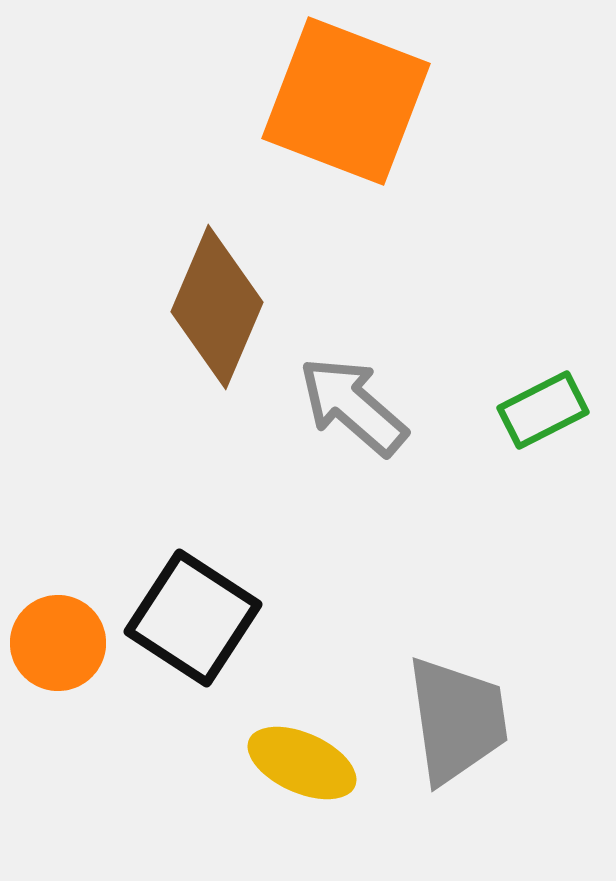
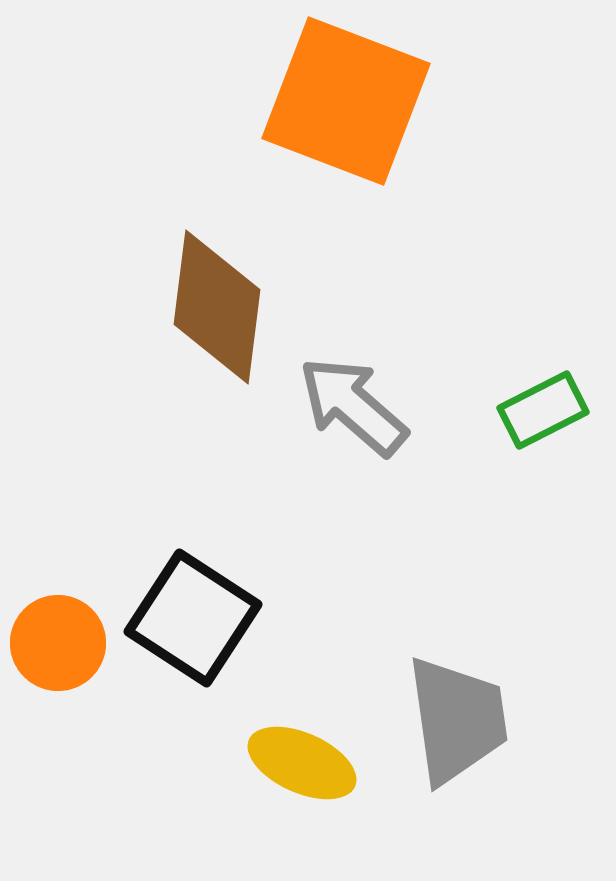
brown diamond: rotated 16 degrees counterclockwise
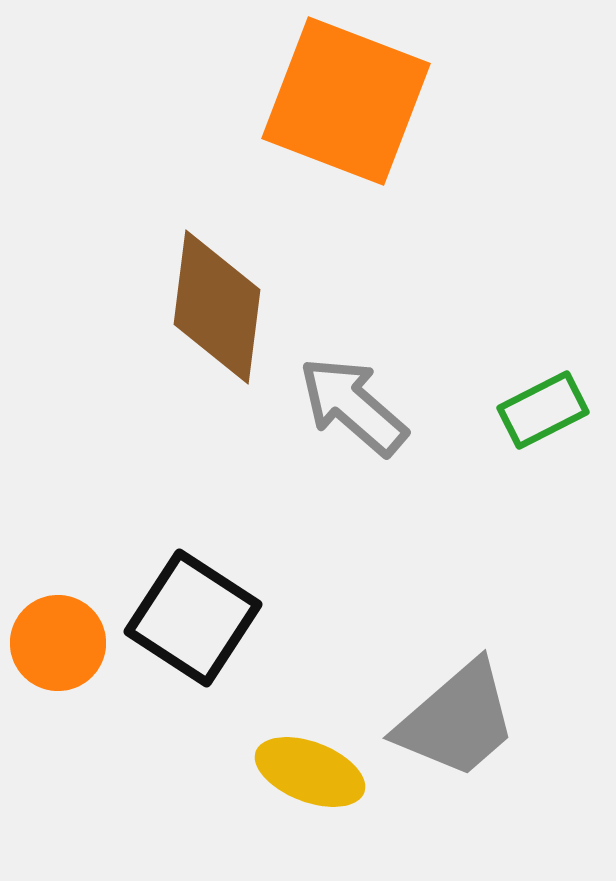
gray trapezoid: rotated 57 degrees clockwise
yellow ellipse: moved 8 px right, 9 px down; rotated 3 degrees counterclockwise
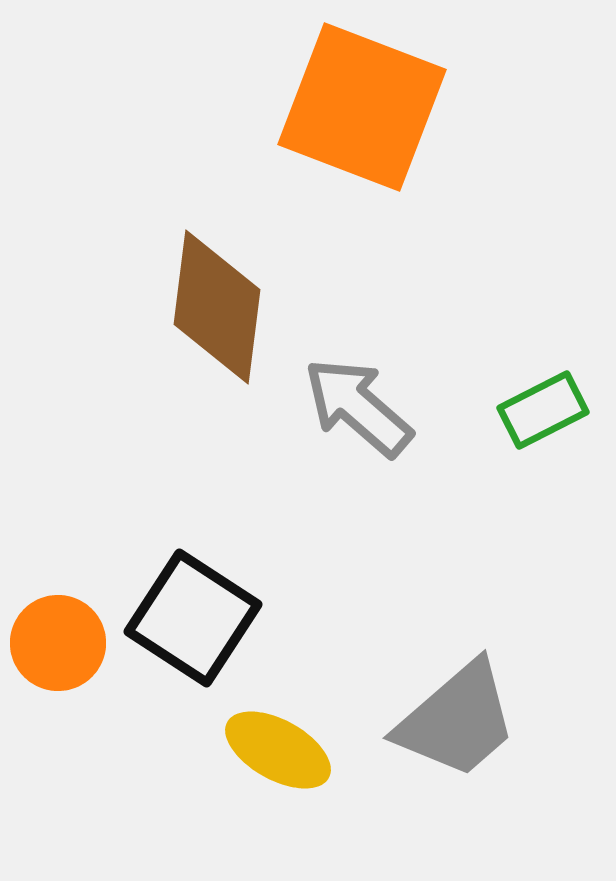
orange square: moved 16 px right, 6 px down
gray arrow: moved 5 px right, 1 px down
yellow ellipse: moved 32 px left, 22 px up; rotated 8 degrees clockwise
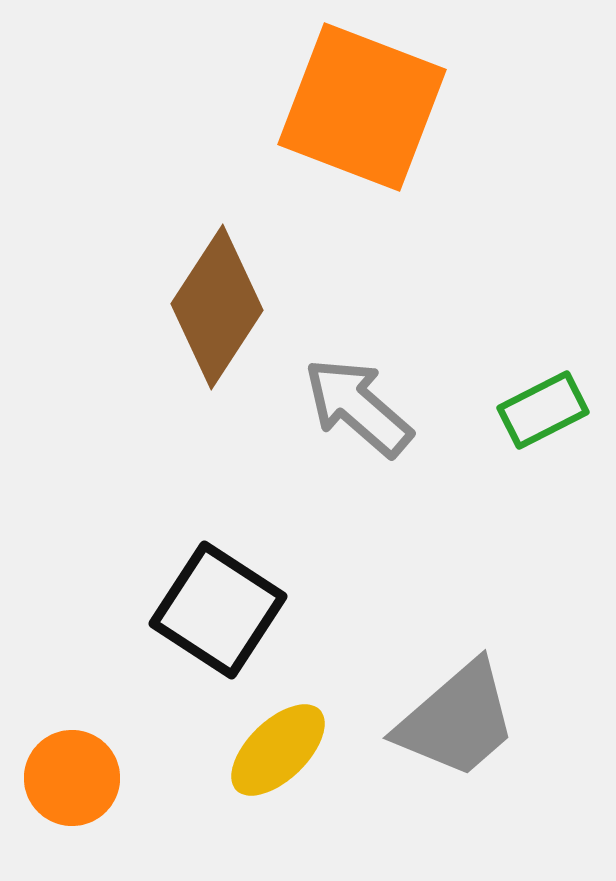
brown diamond: rotated 26 degrees clockwise
black square: moved 25 px right, 8 px up
orange circle: moved 14 px right, 135 px down
yellow ellipse: rotated 73 degrees counterclockwise
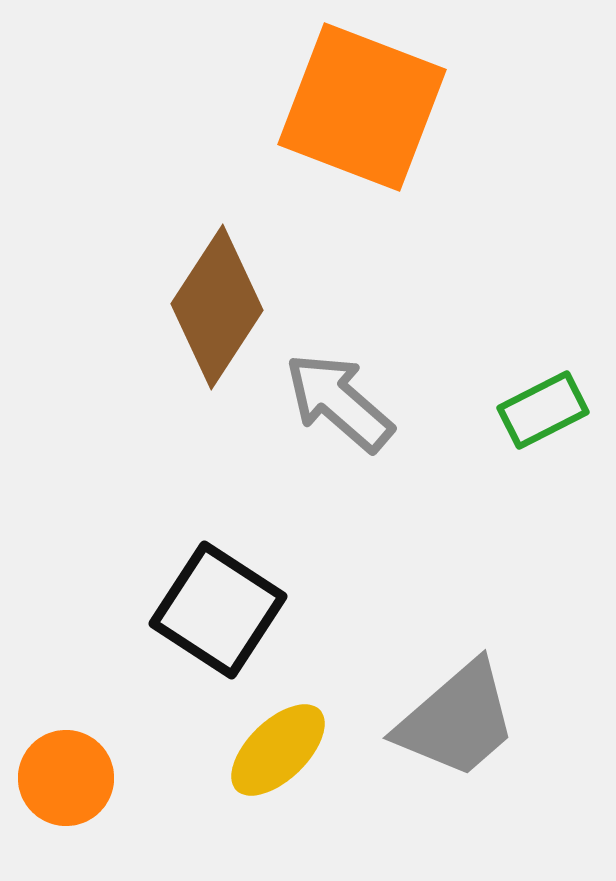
gray arrow: moved 19 px left, 5 px up
orange circle: moved 6 px left
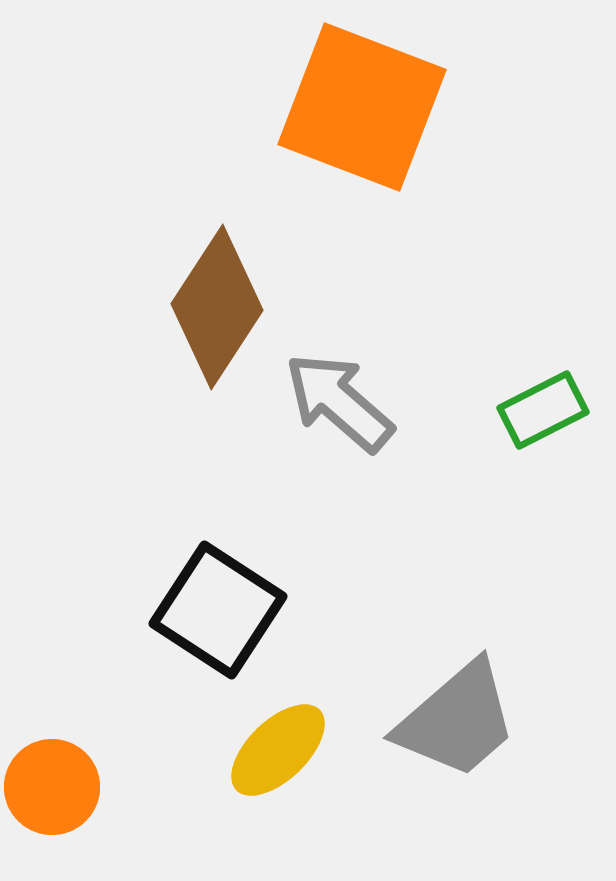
orange circle: moved 14 px left, 9 px down
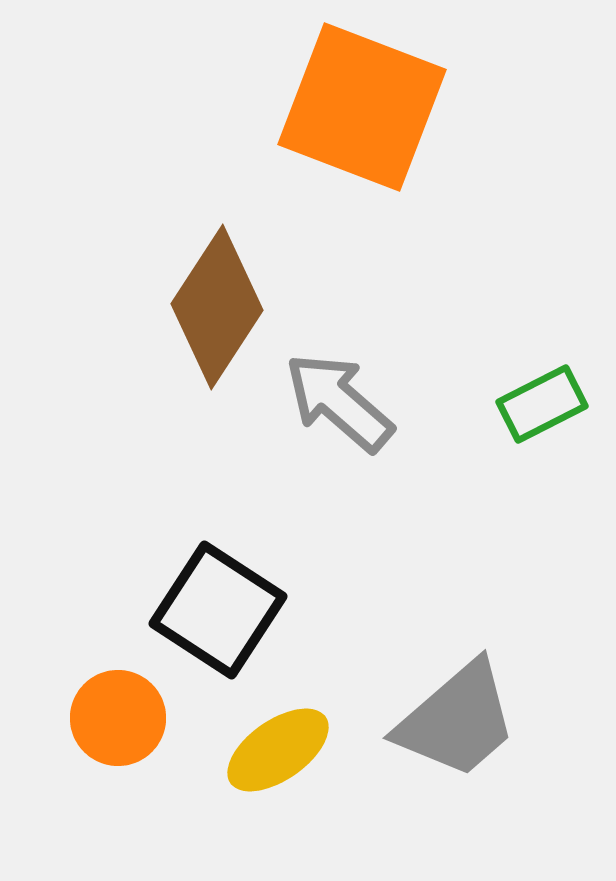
green rectangle: moved 1 px left, 6 px up
yellow ellipse: rotated 9 degrees clockwise
orange circle: moved 66 px right, 69 px up
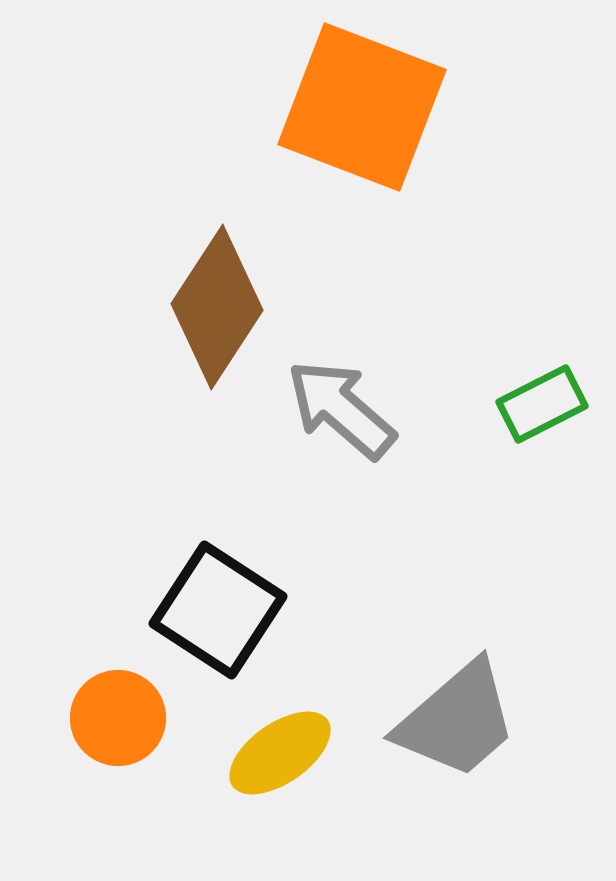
gray arrow: moved 2 px right, 7 px down
yellow ellipse: moved 2 px right, 3 px down
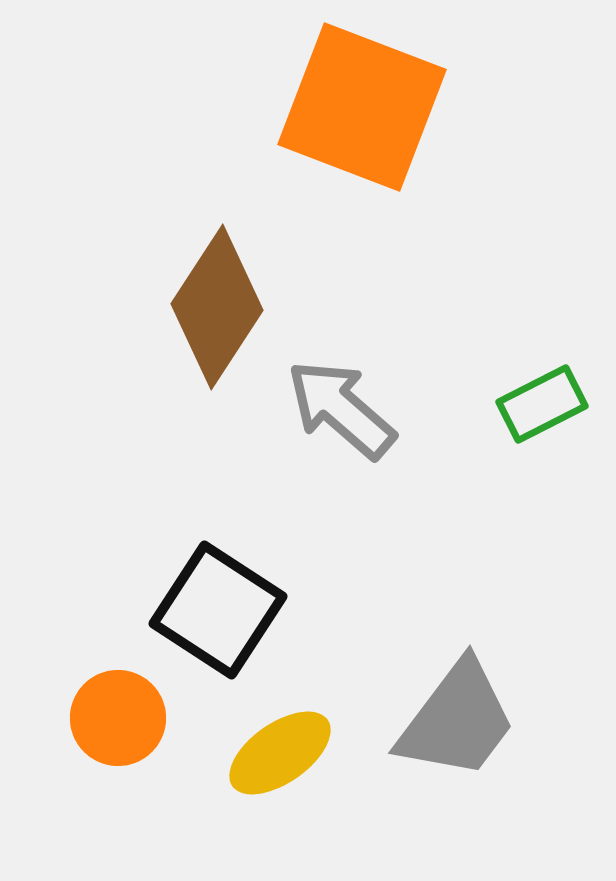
gray trapezoid: rotated 12 degrees counterclockwise
